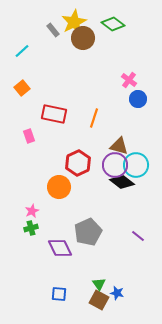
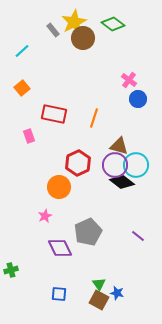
pink star: moved 13 px right, 5 px down
green cross: moved 20 px left, 42 px down
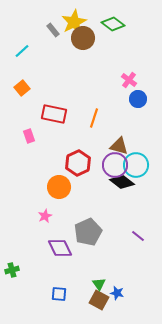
green cross: moved 1 px right
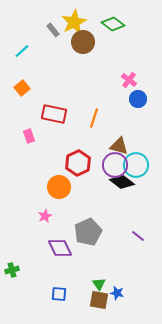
brown circle: moved 4 px down
brown square: rotated 18 degrees counterclockwise
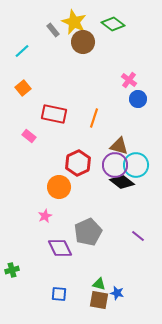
yellow star: rotated 20 degrees counterclockwise
orange square: moved 1 px right
pink rectangle: rotated 32 degrees counterclockwise
green triangle: rotated 40 degrees counterclockwise
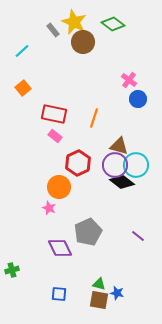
pink rectangle: moved 26 px right
pink star: moved 4 px right, 8 px up; rotated 24 degrees counterclockwise
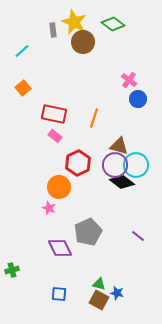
gray rectangle: rotated 32 degrees clockwise
brown square: rotated 18 degrees clockwise
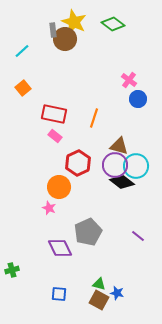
brown circle: moved 18 px left, 3 px up
cyan circle: moved 1 px down
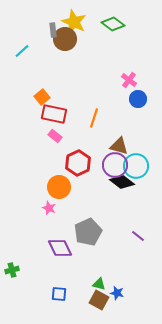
orange square: moved 19 px right, 9 px down
